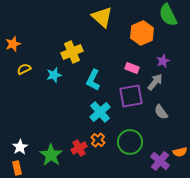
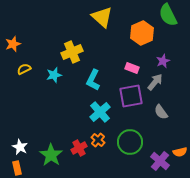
white star: rotated 14 degrees counterclockwise
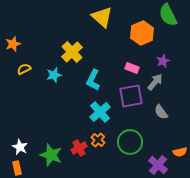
yellow cross: rotated 20 degrees counterclockwise
green star: rotated 15 degrees counterclockwise
purple cross: moved 2 px left, 4 px down
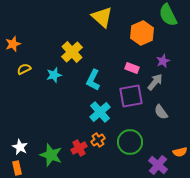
orange cross: rotated 16 degrees clockwise
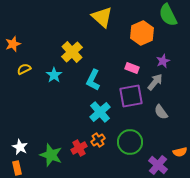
cyan star: rotated 21 degrees counterclockwise
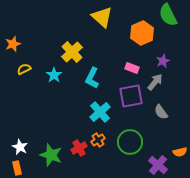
cyan L-shape: moved 1 px left, 2 px up
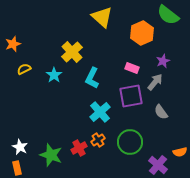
green semicircle: rotated 25 degrees counterclockwise
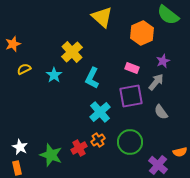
gray arrow: moved 1 px right
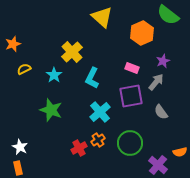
green circle: moved 1 px down
green star: moved 45 px up
orange rectangle: moved 1 px right
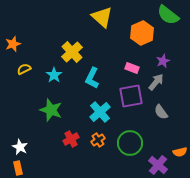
red cross: moved 8 px left, 9 px up
